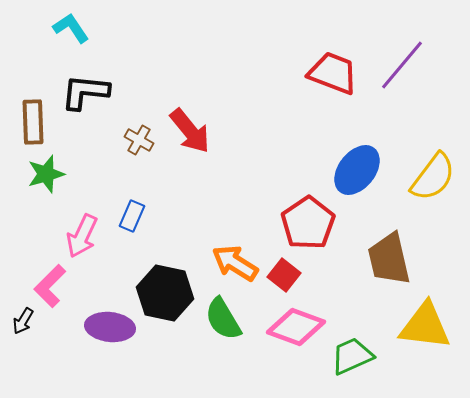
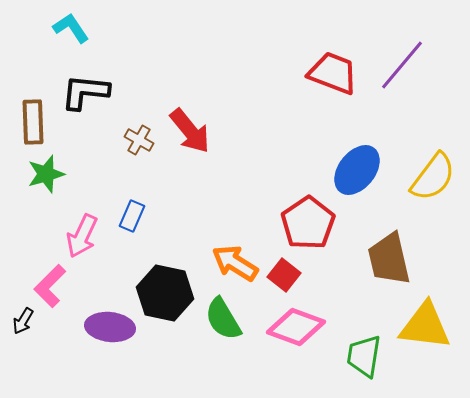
green trapezoid: moved 12 px right; rotated 57 degrees counterclockwise
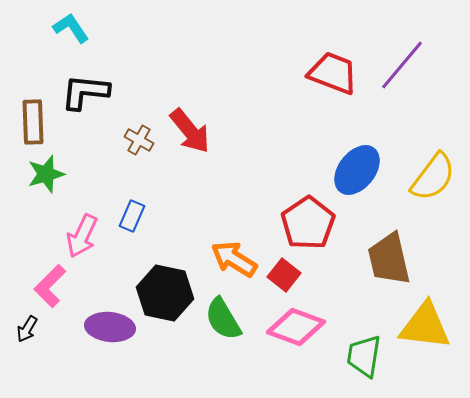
orange arrow: moved 1 px left, 4 px up
black arrow: moved 4 px right, 8 px down
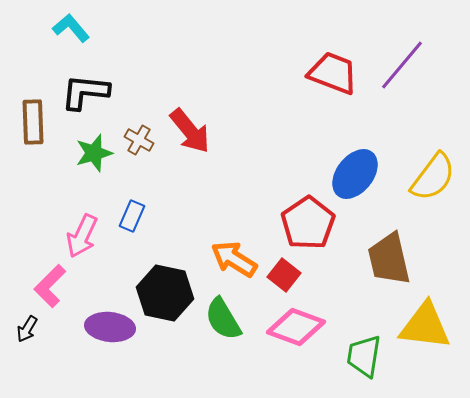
cyan L-shape: rotated 6 degrees counterclockwise
blue ellipse: moved 2 px left, 4 px down
green star: moved 48 px right, 21 px up
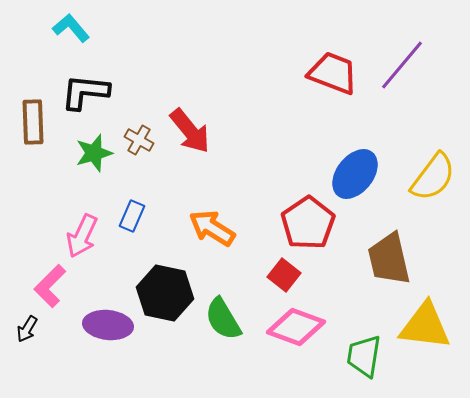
orange arrow: moved 22 px left, 31 px up
purple ellipse: moved 2 px left, 2 px up
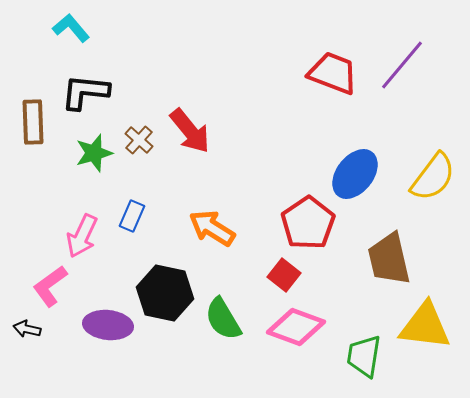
brown cross: rotated 12 degrees clockwise
pink L-shape: rotated 9 degrees clockwise
black arrow: rotated 72 degrees clockwise
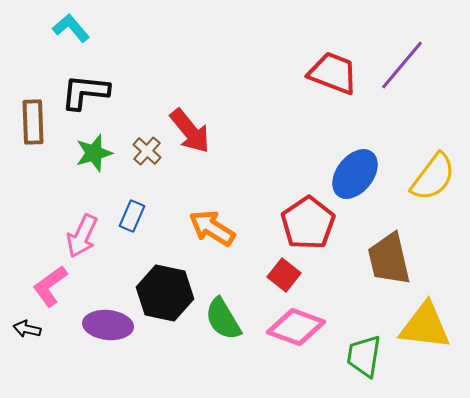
brown cross: moved 8 px right, 11 px down
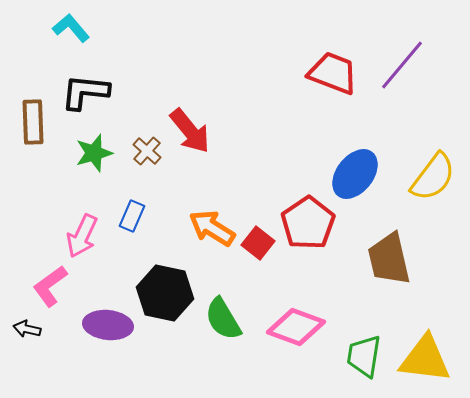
red square: moved 26 px left, 32 px up
yellow triangle: moved 33 px down
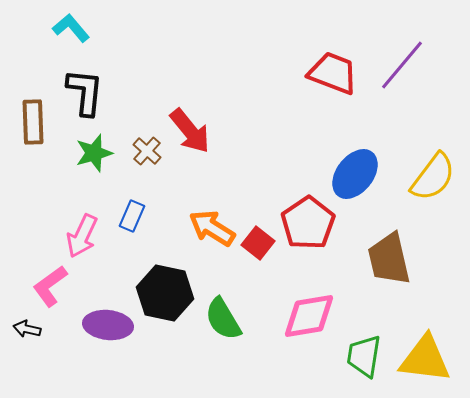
black L-shape: rotated 90 degrees clockwise
pink diamond: moved 13 px right, 11 px up; rotated 30 degrees counterclockwise
